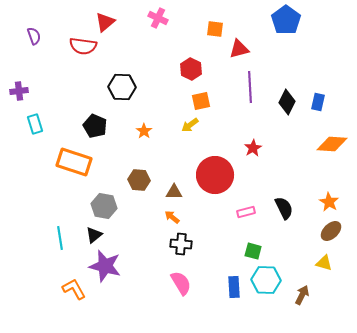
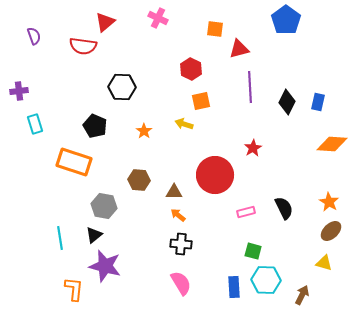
yellow arrow at (190, 125): moved 6 px left, 1 px up; rotated 54 degrees clockwise
orange arrow at (172, 217): moved 6 px right, 2 px up
orange L-shape at (74, 289): rotated 35 degrees clockwise
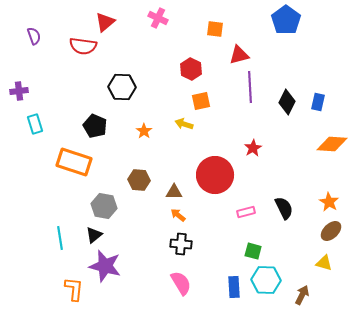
red triangle at (239, 49): moved 6 px down
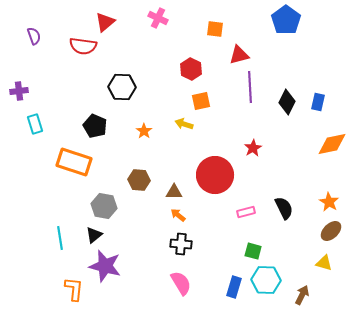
orange diamond at (332, 144): rotated 16 degrees counterclockwise
blue rectangle at (234, 287): rotated 20 degrees clockwise
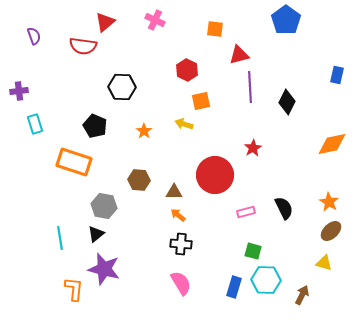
pink cross at (158, 18): moved 3 px left, 2 px down
red hexagon at (191, 69): moved 4 px left, 1 px down
blue rectangle at (318, 102): moved 19 px right, 27 px up
black triangle at (94, 235): moved 2 px right, 1 px up
purple star at (105, 266): moved 1 px left, 3 px down
